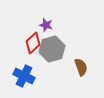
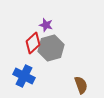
gray hexagon: moved 1 px left, 1 px up
brown semicircle: moved 18 px down
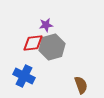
purple star: rotated 24 degrees counterclockwise
red diamond: rotated 35 degrees clockwise
gray hexagon: moved 1 px right, 1 px up
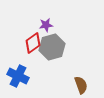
red diamond: rotated 30 degrees counterclockwise
blue cross: moved 6 px left
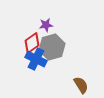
red diamond: moved 1 px left
blue cross: moved 18 px right, 17 px up
brown semicircle: rotated 12 degrees counterclockwise
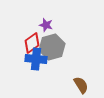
purple star: rotated 24 degrees clockwise
blue cross: rotated 20 degrees counterclockwise
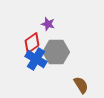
purple star: moved 2 px right, 1 px up
gray hexagon: moved 4 px right, 5 px down; rotated 15 degrees clockwise
blue cross: rotated 25 degrees clockwise
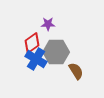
purple star: rotated 16 degrees counterclockwise
brown semicircle: moved 5 px left, 14 px up
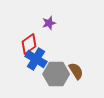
purple star: moved 1 px right, 1 px up; rotated 16 degrees counterclockwise
red diamond: moved 3 px left, 1 px down
gray hexagon: moved 22 px down
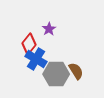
purple star: moved 6 px down; rotated 16 degrees counterclockwise
red diamond: rotated 15 degrees counterclockwise
